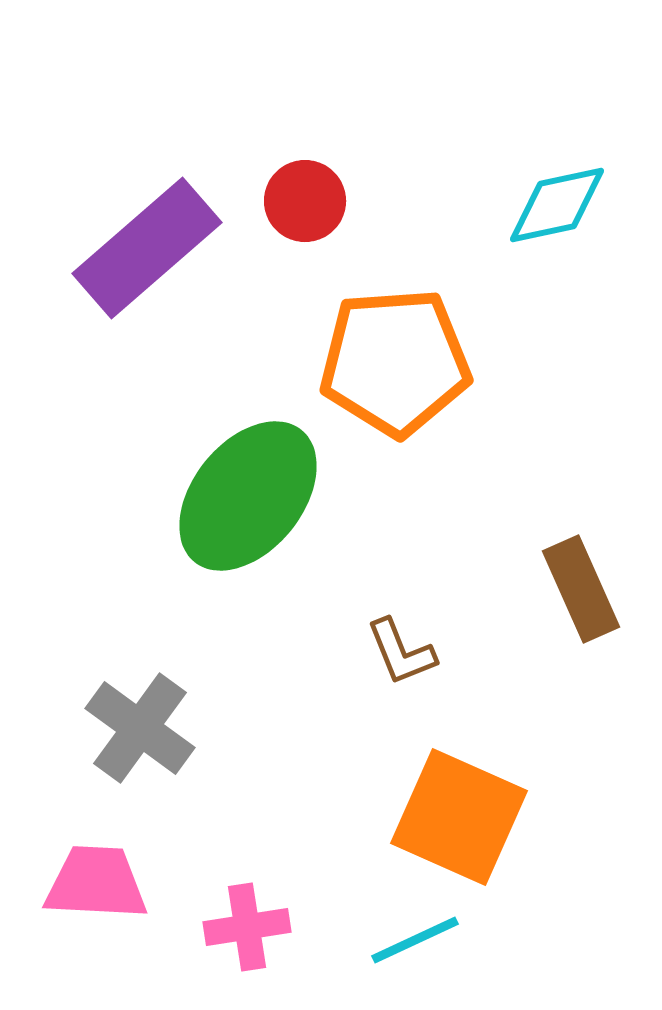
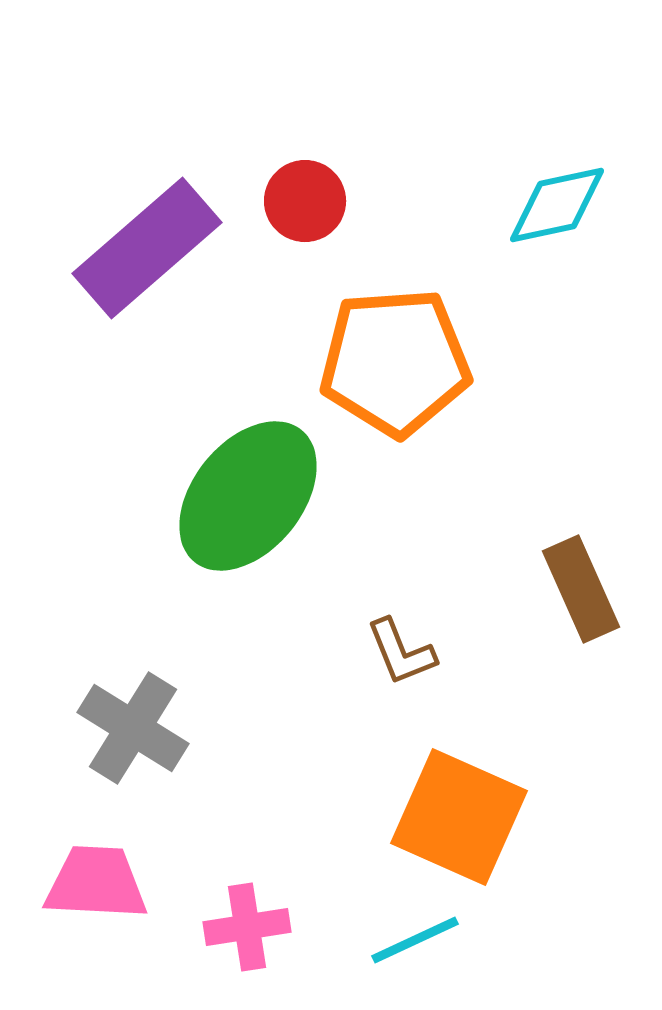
gray cross: moved 7 px left; rotated 4 degrees counterclockwise
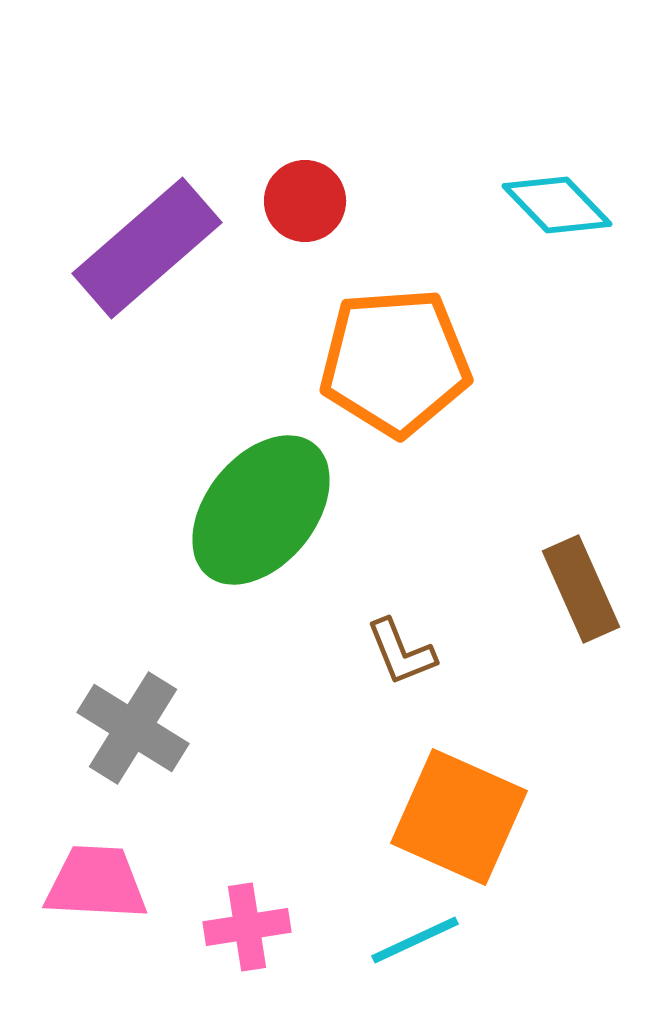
cyan diamond: rotated 58 degrees clockwise
green ellipse: moved 13 px right, 14 px down
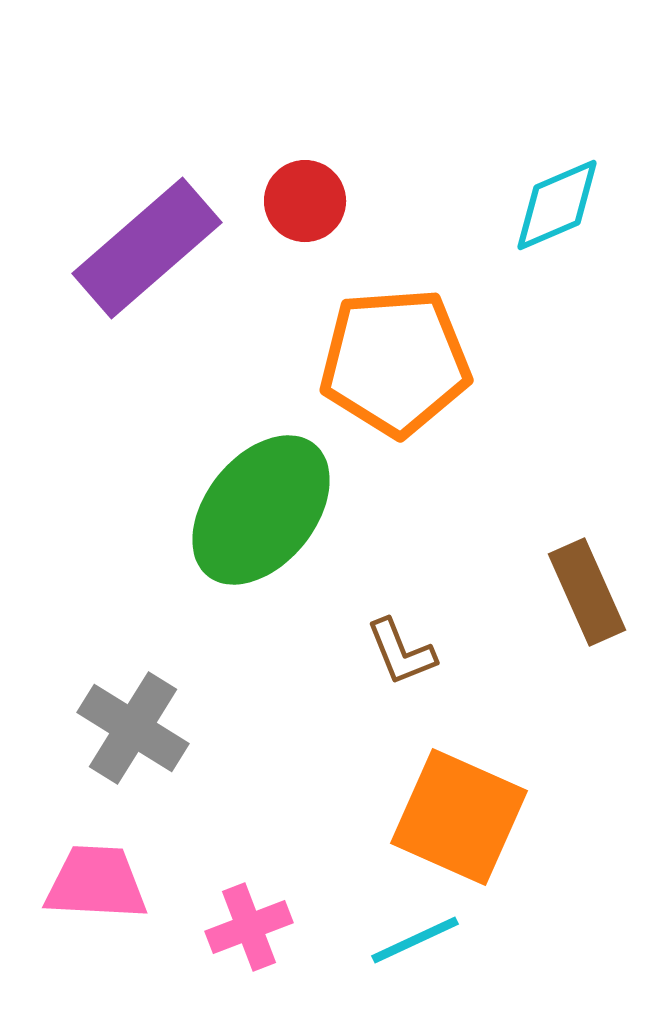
cyan diamond: rotated 69 degrees counterclockwise
brown rectangle: moved 6 px right, 3 px down
pink cross: moved 2 px right; rotated 12 degrees counterclockwise
